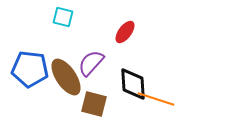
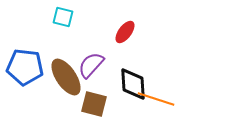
purple semicircle: moved 2 px down
blue pentagon: moved 5 px left, 2 px up
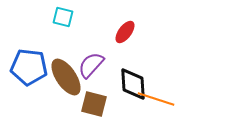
blue pentagon: moved 4 px right
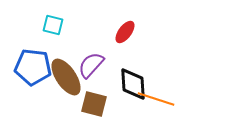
cyan square: moved 10 px left, 8 px down
blue pentagon: moved 4 px right
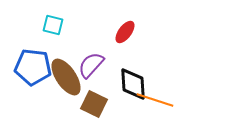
orange line: moved 1 px left, 1 px down
brown square: rotated 12 degrees clockwise
